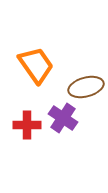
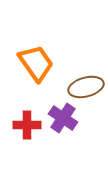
orange trapezoid: moved 2 px up
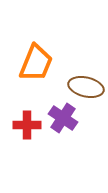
orange trapezoid: rotated 57 degrees clockwise
brown ellipse: rotated 28 degrees clockwise
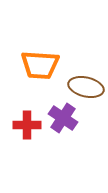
orange trapezoid: moved 4 px right, 2 px down; rotated 72 degrees clockwise
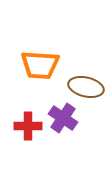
red cross: moved 1 px right, 1 px down
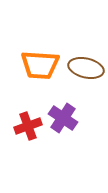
brown ellipse: moved 19 px up
red cross: rotated 20 degrees counterclockwise
